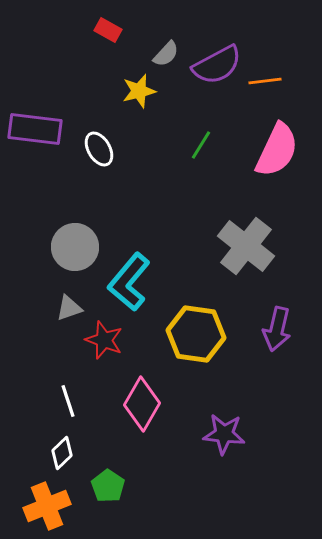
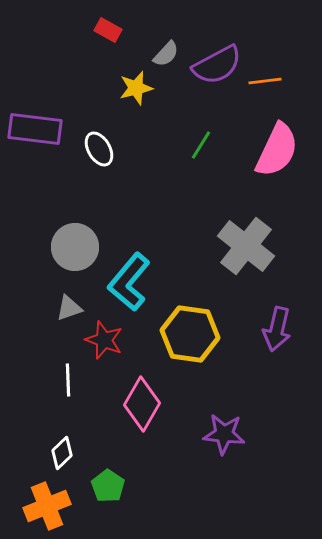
yellow star: moved 3 px left, 3 px up
yellow hexagon: moved 6 px left
white line: moved 21 px up; rotated 16 degrees clockwise
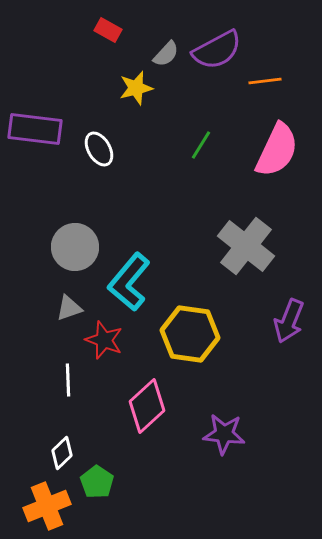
purple semicircle: moved 15 px up
purple arrow: moved 12 px right, 8 px up; rotated 9 degrees clockwise
pink diamond: moved 5 px right, 2 px down; rotated 18 degrees clockwise
green pentagon: moved 11 px left, 4 px up
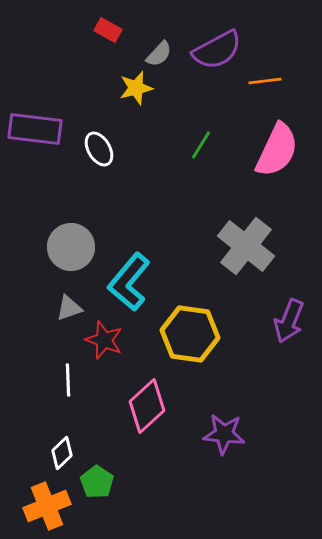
gray semicircle: moved 7 px left
gray circle: moved 4 px left
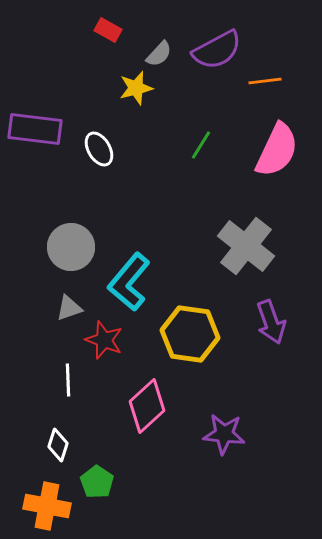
purple arrow: moved 18 px left, 1 px down; rotated 42 degrees counterclockwise
white diamond: moved 4 px left, 8 px up; rotated 28 degrees counterclockwise
orange cross: rotated 33 degrees clockwise
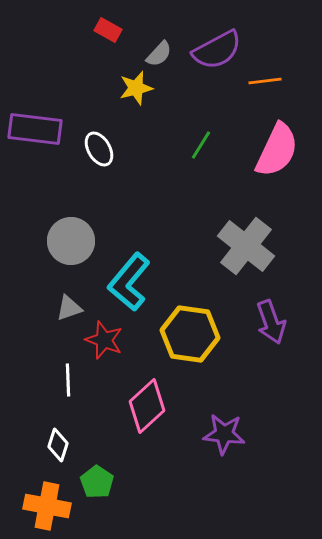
gray circle: moved 6 px up
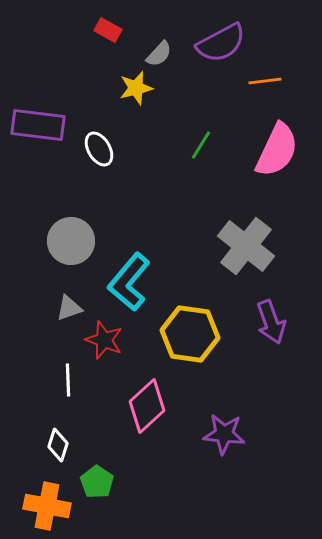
purple semicircle: moved 4 px right, 7 px up
purple rectangle: moved 3 px right, 4 px up
